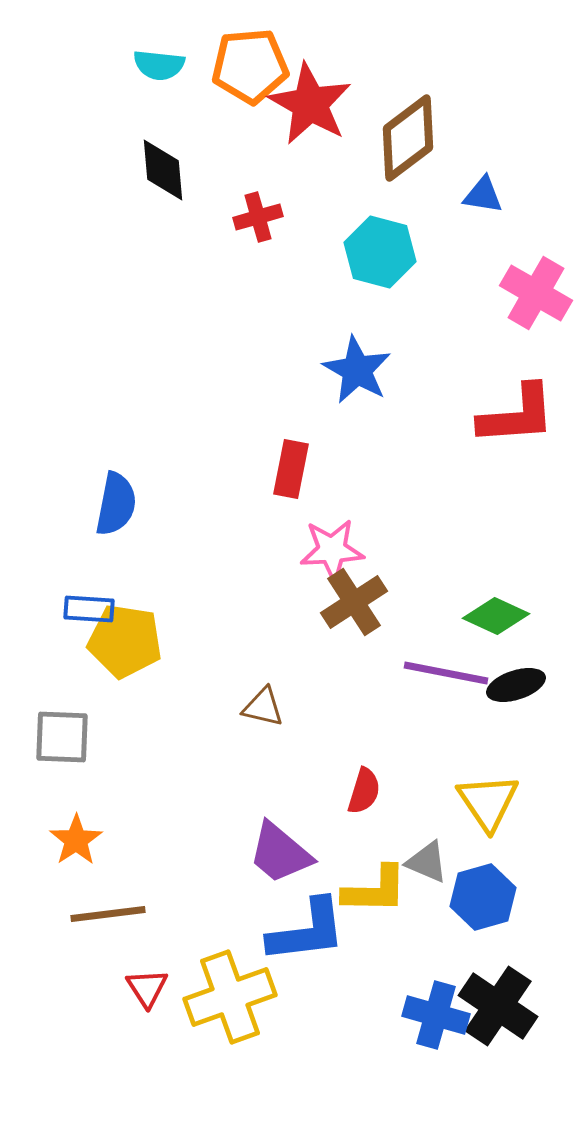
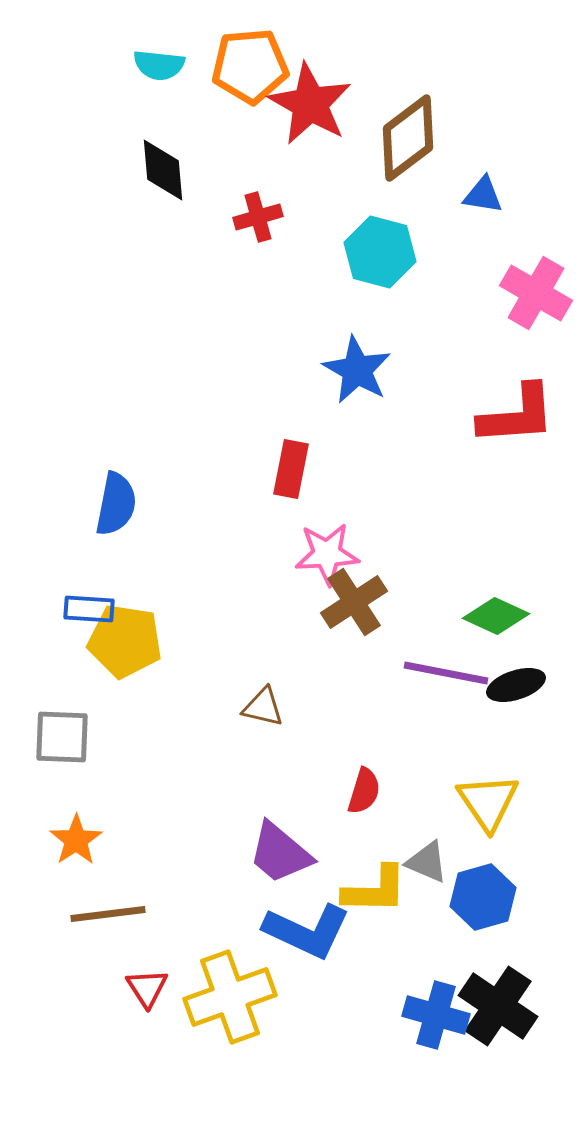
pink star: moved 5 px left, 4 px down
blue L-shape: rotated 32 degrees clockwise
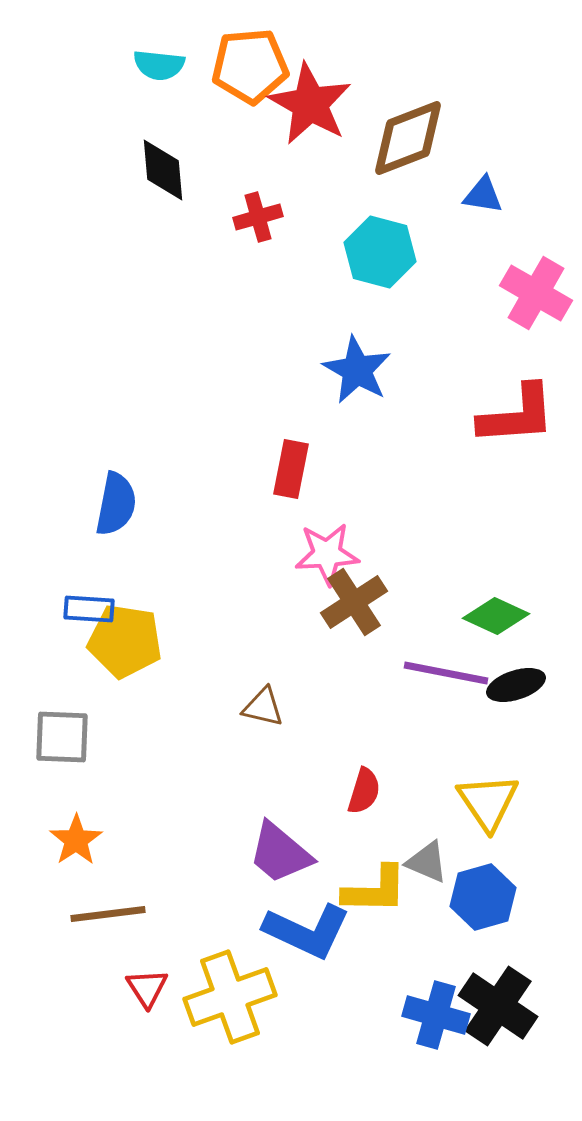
brown diamond: rotated 16 degrees clockwise
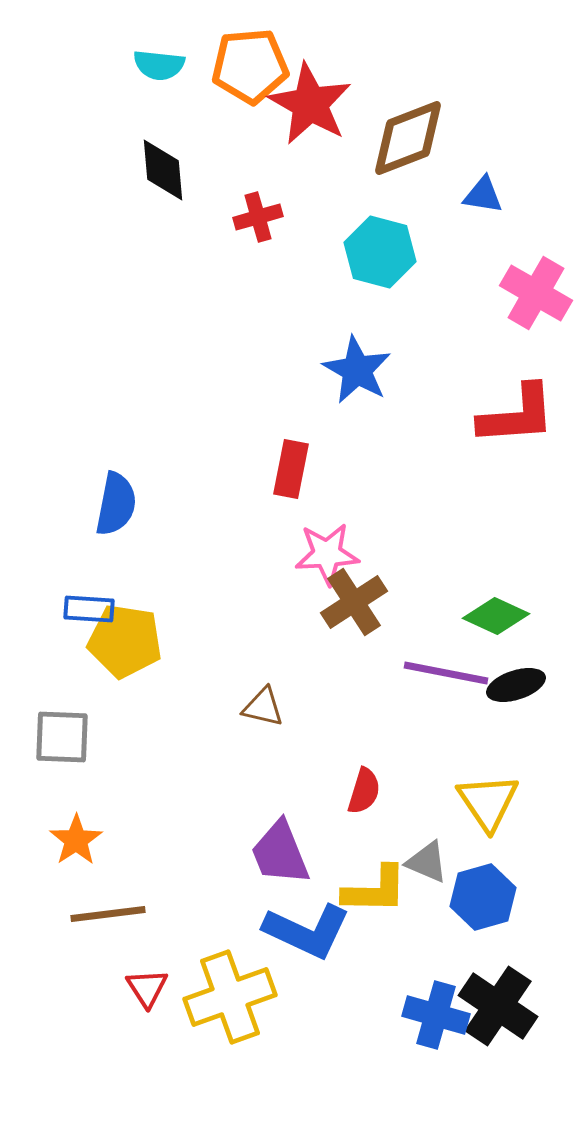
purple trapezoid: rotated 28 degrees clockwise
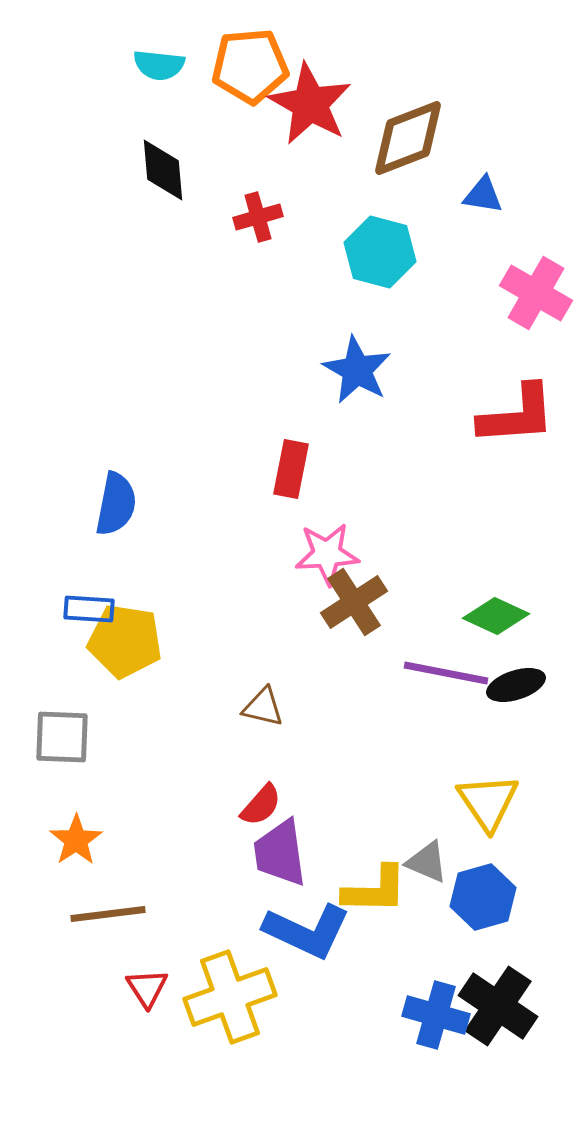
red semicircle: moved 103 px left, 14 px down; rotated 24 degrees clockwise
purple trapezoid: rotated 14 degrees clockwise
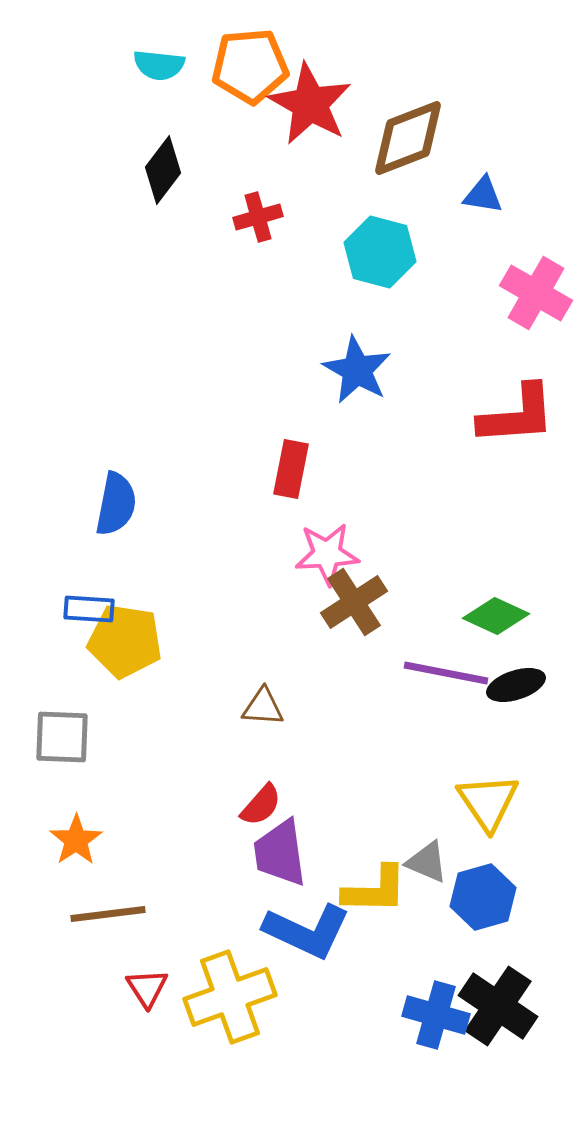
black diamond: rotated 42 degrees clockwise
brown triangle: rotated 9 degrees counterclockwise
